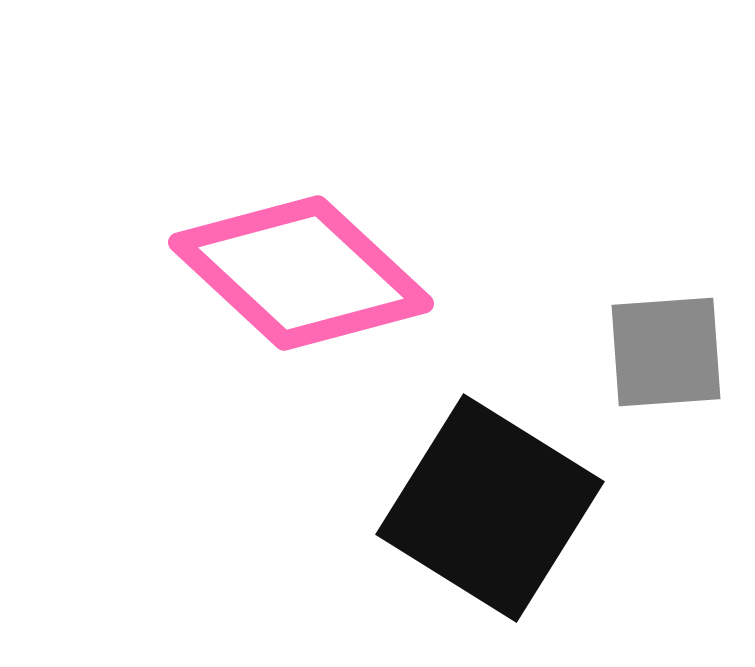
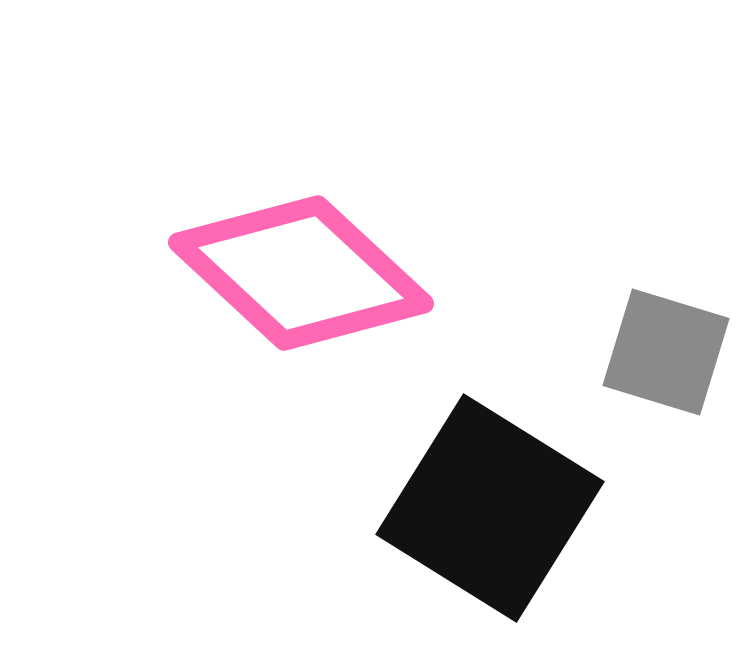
gray square: rotated 21 degrees clockwise
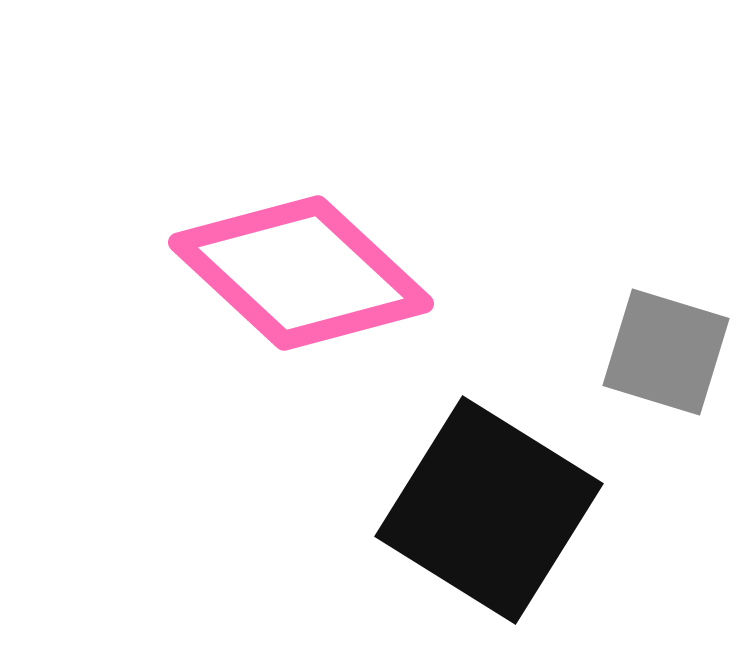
black square: moved 1 px left, 2 px down
